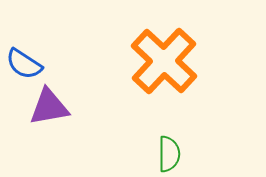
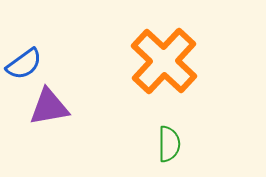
blue semicircle: rotated 69 degrees counterclockwise
green semicircle: moved 10 px up
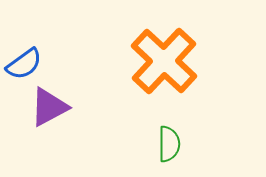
purple triangle: rotated 18 degrees counterclockwise
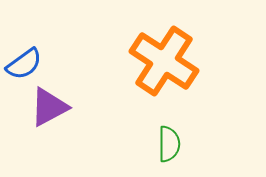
orange cross: rotated 10 degrees counterclockwise
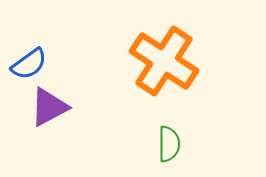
blue semicircle: moved 5 px right
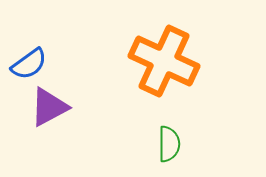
orange cross: rotated 8 degrees counterclockwise
